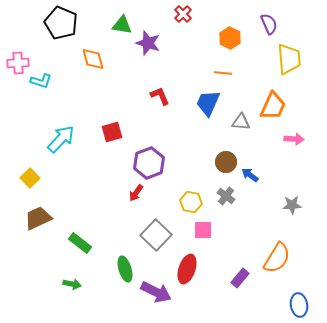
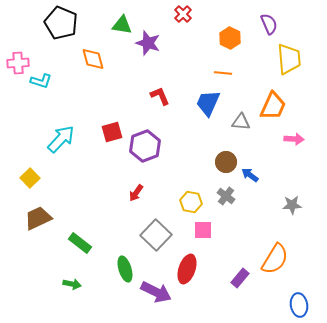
purple hexagon: moved 4 px left, 17 px up
orange semicircle: moved 2 px left, 1 px down
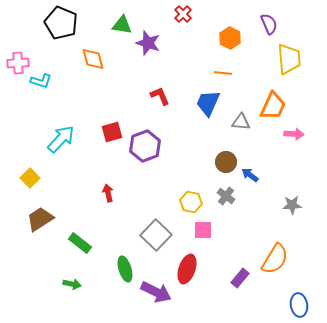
pink arrow: moved 5 px up
red arrow: moved 28 px left; rotated 132 degrees clockwise
brown trapezoid: moved 2 px right, 1 px down; rotated 8 degrees counterclockwise
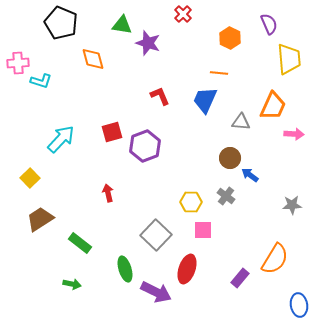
orange line: moved 4 px left
blue trapezoid: moved 3 px left, 3 px up
brown circle: moved 4 px right, 4 px up
yellow hexagon: rotated 10 degrees counterclockwise
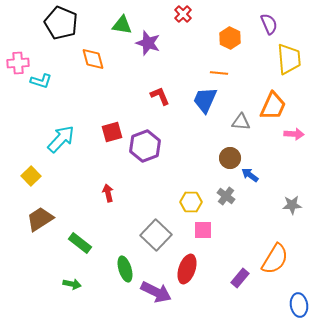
yellow square: moved 1 px right, 2 px up
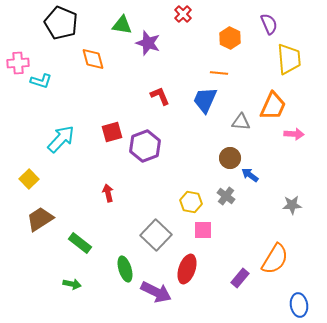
yellow square: moved 2 px left, 3 px down
yellow hexagon: rotated 10 degrees clockwise
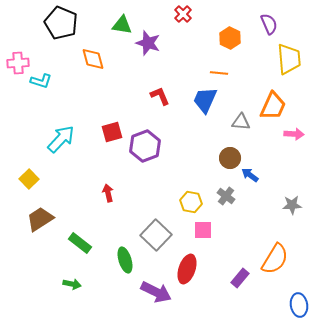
green ellipse: moved 9 px up
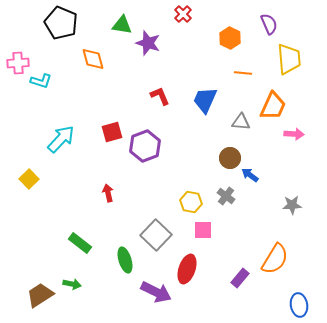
orange line: moved 24 px right
brown trapezoid: moved 76 px down
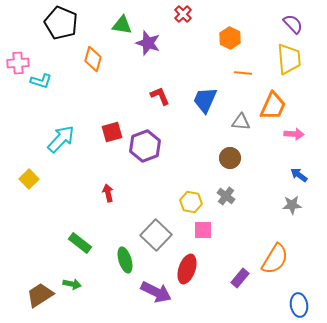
purple semicircle: moved 24 px right; rotated 20 degrees counterclockwise
orange diamond: rotated 30 degrees clockwise
blue arrow: moved 49 px right
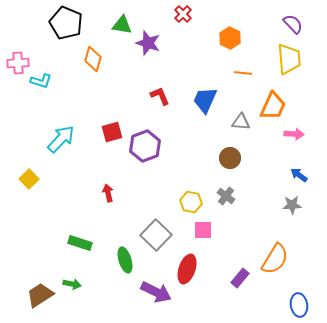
black pentagon: moved 5 px right
green rectangle: rotated 20 degrees counterclockwise
